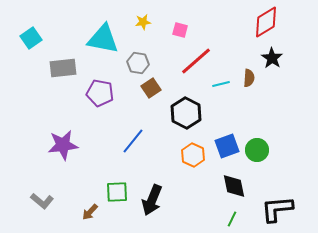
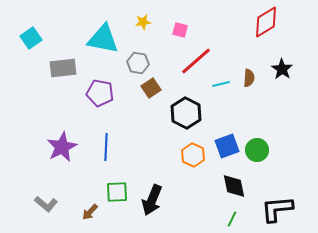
black star: moved 10 px right, 11 px down
blue line: moved 27 px left, 6 px down; rotated 36 degrees counterclockwise
purple star: moved 1 px left, 2 px down; rotated 20 degrees counterclockwise
gray L-shape: moved 4 px right, 3 px down
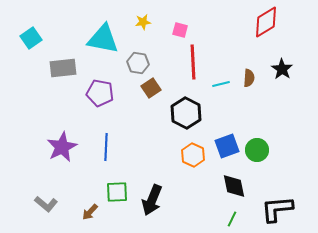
red line: moved 3 px left, 1 px down; rotated 52 degrees counterclockwise
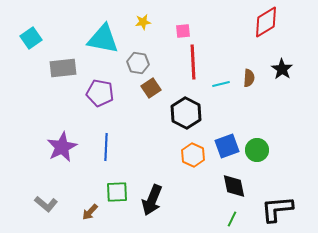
pink square: moved 3 px right, 1 px down; rotated 21 degrees counterclockwise
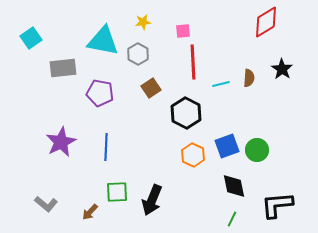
cyan triangle: moved 2 px down
gray hexagon: moved 9 px up; rotated 20 degrees clockwise
purple star: moved 1 px left, 5 px up
black L-shape: moved 4 px up
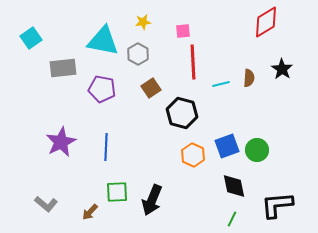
purple pentagon: moved 2 px right, 4 px up
black hexagon: moved 4 px left; rotated 12 degrees counterclockwise
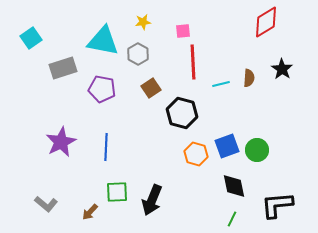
gray rectangle: rotated 12 degrees counterclockwise
orange hexagon: moved 3 px right, 1 px up; rotated 10 degrees counterclockwise
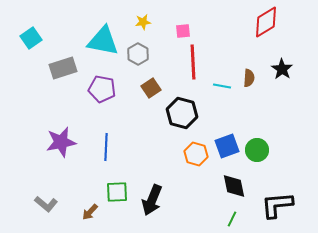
cyan line: moved 1 px right, 2 px down; rotated 24 degrees clockwise
purple star: rotated 16 degrees clockwise
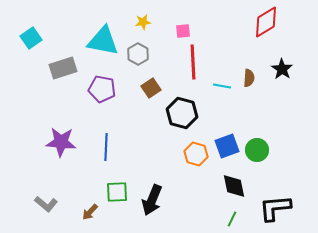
purple star: rotated 16 degrees clockwise
black L-shape: moved 2 px left, 3 px down
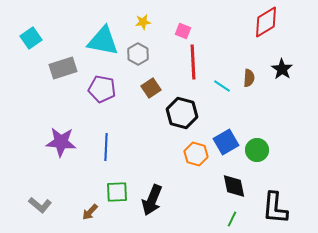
pink square: rotated 28 degrees clockwise
cyan line: rotated 24 degrees clockwise
blue square: moved 1 px left, 4 px up; rotated 10 degrees counterclockwise
gray L-shape: moved 6 px left, 1 px down
black L-shape: rotated 80 degrees counterclockwise
